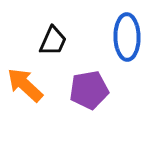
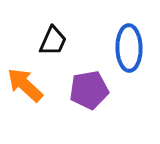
blue ellipse: moved 2 px right, 11 px down
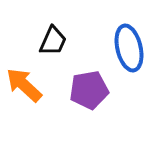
blue ellipse: rotated 12 degrees counterclockwise
orange arrow: moved 1 px left
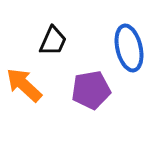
purple pentagon: moved 2 px right
